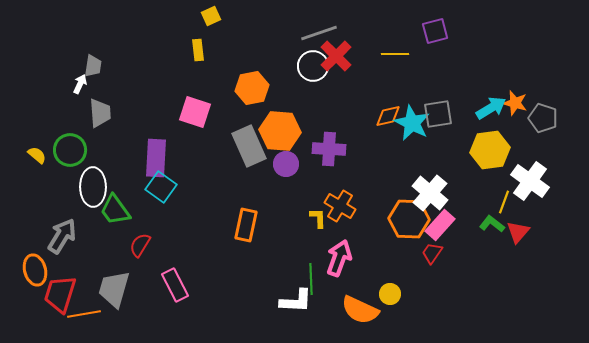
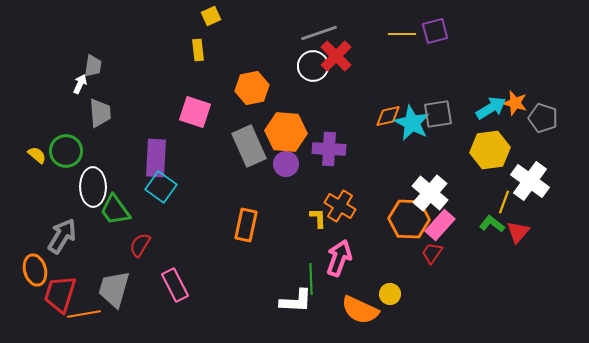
yellow line at (395, 54): moved 7 px right, 20 px up
orange hexagon at (280, 131): moved 6 px right, 1 px down
green circle at (70, 150): moved 4 px left, 1 px down
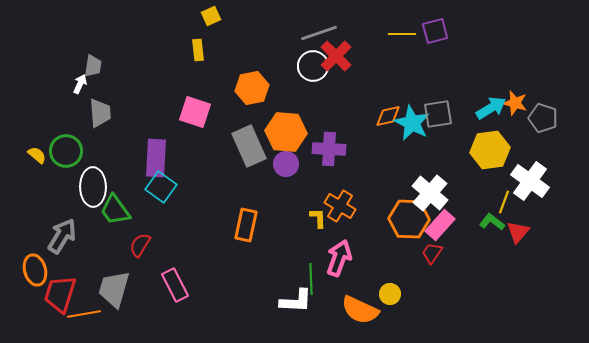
green L-shape at (492, 224): moved 2 px up
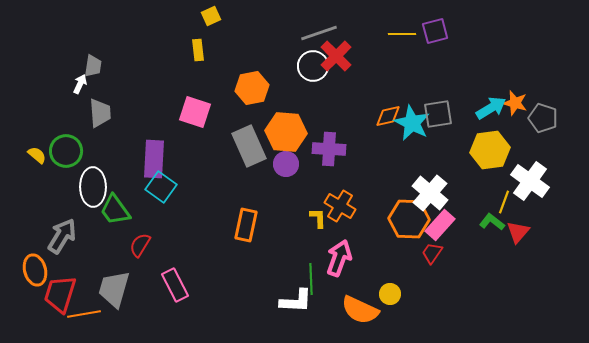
purple rectangle at (156, 158): moved 2 px left, 1 px down
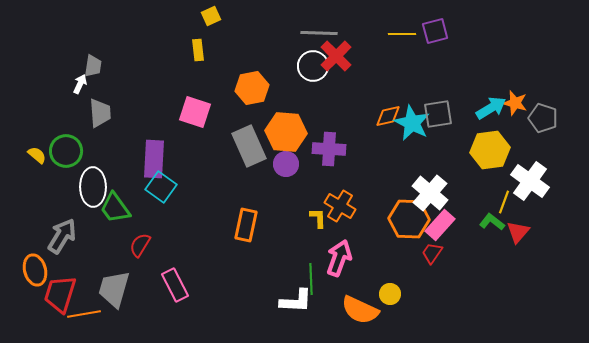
gray line at (319, 33): rotated 21 degrees clockwise
green trapezoid at (115, 210): moved 2 px up
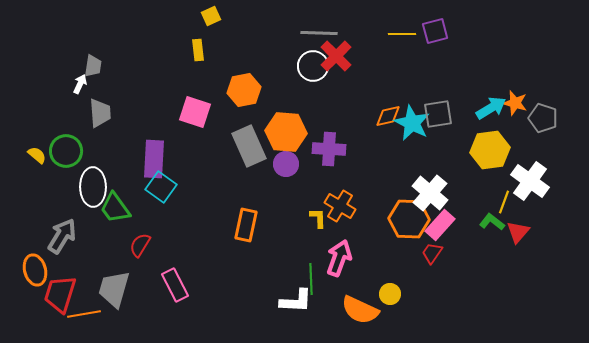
orange hexagon at (252, 88): moved 8 px left, 2 px down
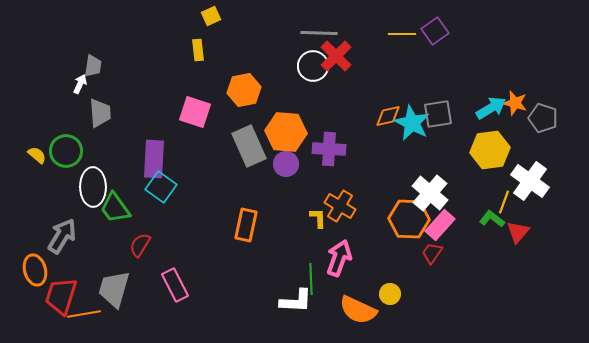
purple square at (435, 31): rotated 20 degrees counterclockwise
green L-shape at (492, 222): moved 3 px up
red trapezoid at (60, 294): moved 1 px right, 2 px down
orange semicircle at (360, 310): moved 2 px left
